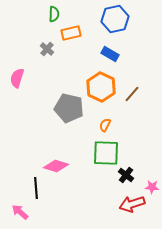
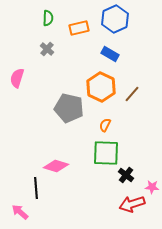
green semicircle: moved 6 px left, 4 px down
blue hexagon: rotated 12 degrees counterclockwise
orange rectangle: moved 8 px right, 5 px up
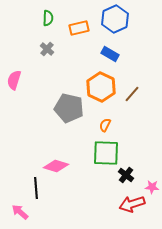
pink semicircle: moved 3 px left, 2 px down
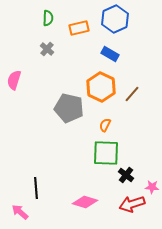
pink diamond: moved 29 px right, 36 px down
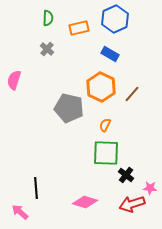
pink star: moved 2 px left, 1 px down
